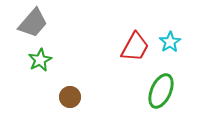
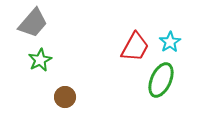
green ellipse: moved 11 px up
brown circle: moved 5 px left
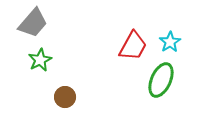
red trapezoid: moved 2 px left, 1 px up
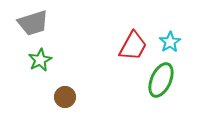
gray trapezoid: rotated 32 degrees clockwise
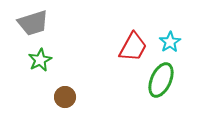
red trapezoid: moved 1 px down
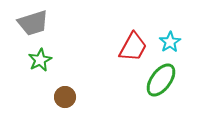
green ellipse: rotated 12 degrees clockwise
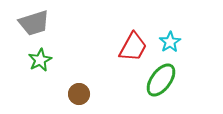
gray trapezoid: moved 1 px right
brown circle: moved 14 px right, 3 px up
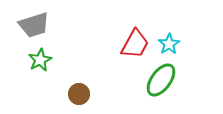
gray trapezoid: moved 2 px down
cyan star: moved 1 px left, 2 px down
red trapezoid: moved 2 px right, 3 px up
